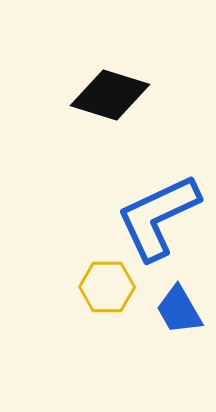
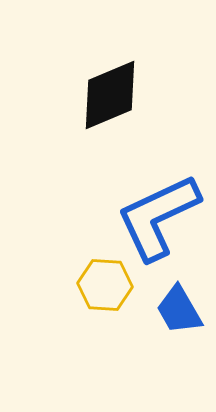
black diamond: rotated 40 degrees counterclockwise
yellow hexagon: moved 2 px left, 2 px up; rotated 4 degrees clockwise
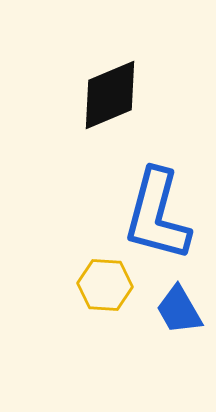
blue L-shape: moved 1 px left, 2 px up; rotated 50 degrees counterclockwise
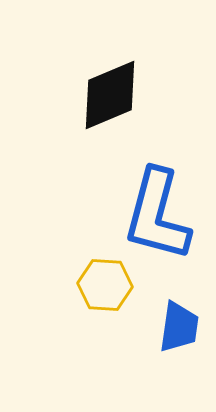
blue trapezoid: moved 17 px down; rotated 142 degrees counterclockwise
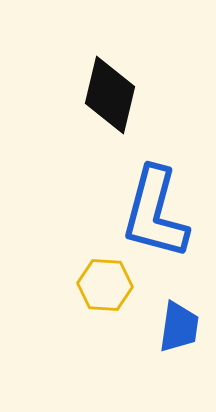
black diamond: rotated 54 degrees counterclockwise
blue L-shape: moved 2 px left, 2 px up
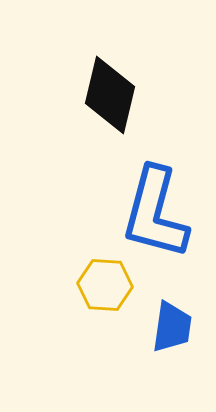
blue trapezoid: moved 7 px left
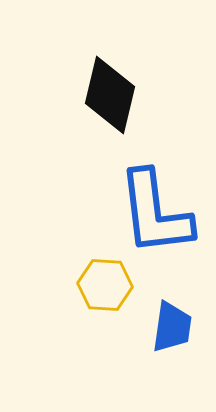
blue L-shape: rotated 22 degrees counterclockwise
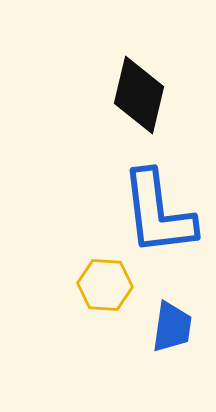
black diamond: moved 29 px right
blue L-shape: moved 3 px right
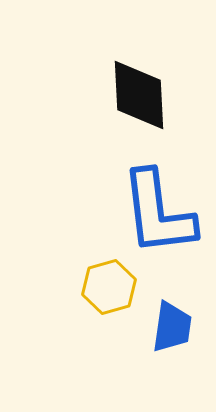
black diamond: rotated 16 degrees counterclockwise
yellow hexagon: moved 4 px right, 2 px down; rotated 20 degrees counterclockwise
